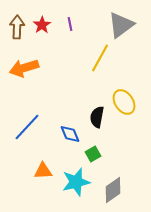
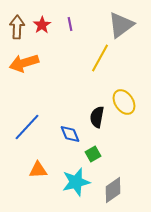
orange arrow: moved 5 px up
orange triangle: moved 5 px left, 1 px up
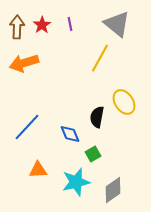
gray triangle: moved 4 px left, 1 px up; rotated 44 degrees counterclockwise
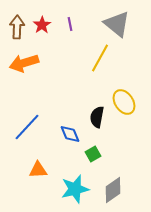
cyan star: moved 1 px left, 7 px down
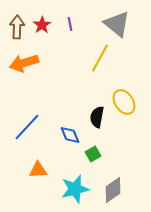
blue diamond: moved 1 px down
